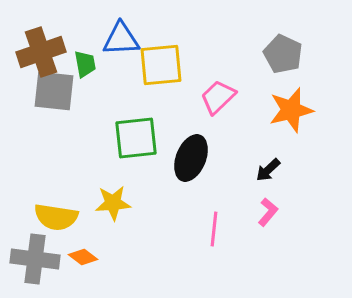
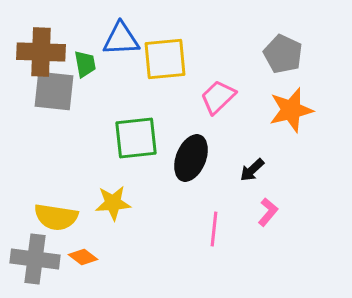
brown cross: rotated 21 degrees clockwise
yellow square: moved 4 px right, 6 px up
black arrow: moved 16 px left
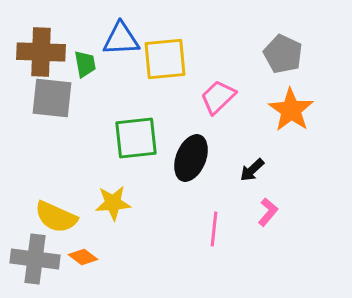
gray square: moved 2 px left, 7 px down
orange star: rotated 24 degrees counterclockwise
yellow semicircle: rotated 15 degrees clockwise
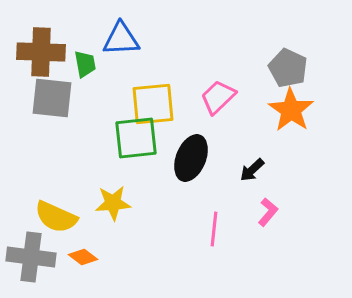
gray pentagon: moved 5 px right, 14 px down
yellow square: moved 12 px left, 45 px down
gray cross: moved 4 px left, 2 px up
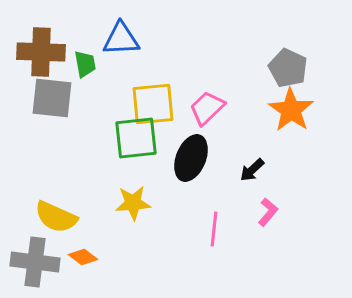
pink trapezoid: moved 11 px left, 11 px down
yellow star: moved 20 px right
gray cross: moved 4 px right, 5 px down
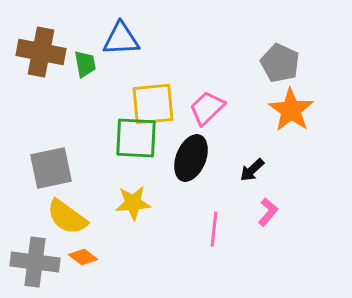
brown cross: rotated 9 degrees clockwise
gray pentagon: moved 8 px left, 5 px up
gray square: moved 1 px left, 70 px down; rotated 18 degrees counterclockwise
green square: rotated 9 degrees clockwise
yellow semicircle: moved 11 px right; rotated 12 degrees clockwise
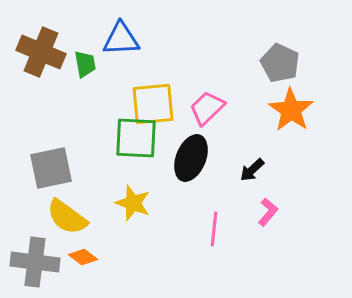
brown cross: rotated 12 degrees clockwise
yellow star: rotated 24 degrees clockwise
